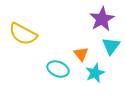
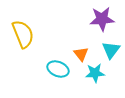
purple star: rotated 25 degrees clockwise
yellow semicircle: rotated 140 degrees counterclockwise
cyan triangle: moved 4 px down
cyan star: rotated 18 degrees clockwise
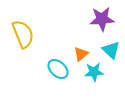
cyan triangle: rotated 24 degrees counterclockwise
orange triangle: rotated 28 degrees clockwise
cyan ellipse: rotated 20 degrees clockwise
cyan star: moved 1 px left, 1 px up
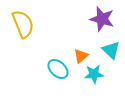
purple star: rotated 20 degrees clockwise
yellow semicircle: moved 10 px up
orange triangle: moved 2 px down
cyan star: moved 2 px down
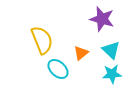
yellow semicircle: moved 19 px right, 16 px down
orange triangle: moved 3 px up
cyan star: moved 18 px right
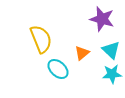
yellow semicircle: moved 1 px left, 1 px up
orange triangle: moved 1 px right
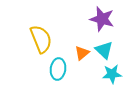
cyan triangle: moved 7 px left
cyan ellipse: rotated 55 degrees clockwise
